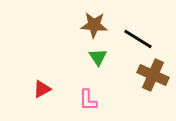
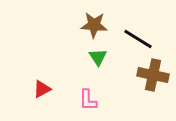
brown cross: rotated 12 degrees counterclockwise
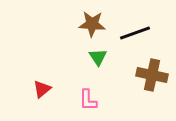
brown star: moved 2 px left, 1 px up
black line: moved 3 px left, 6 px up; rotated 52 degrees counterclockwise
brown cross: moved 1 px left
red triangle: rotated 12 degrees counterclockwise
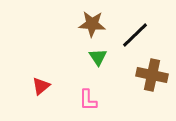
black line: moved 2 px down; rotated 24 degrees counterclockwise
red triangle: moved 1 px left, 3 px up
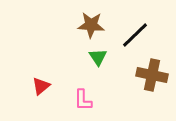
brown star: moved 1 px left, 1 px down
pink L-shape: moved 5 px left
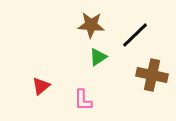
green triangle: rotated 30 degrees clockwise
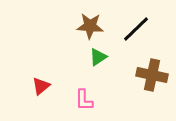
brown star: moved 1 px left, 1 px down
black line: moved 1 px right, 6 px up
pink L-shape: moved 1 px right
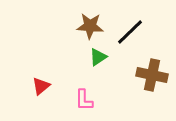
black line: moved 6 px left, 3 px down
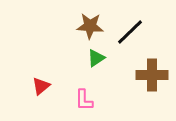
green triangle: moved 2 px left, 1 px down
brown cross: rotated 12 degrees counterclockwise
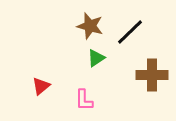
brown star: rotated 12 degrees clockwise
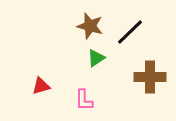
brown cross: moved 2 px left, 2 px down
red triangle: rotated 24 degrees clockwise
